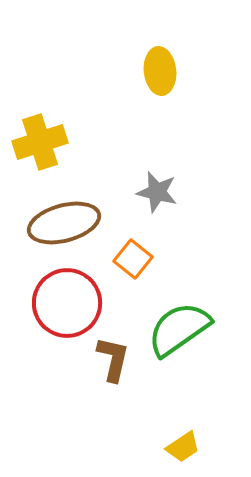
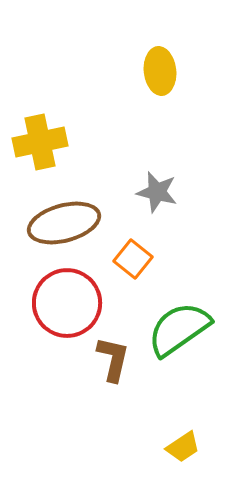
yellow cross: rotated 6 degrees clockwise
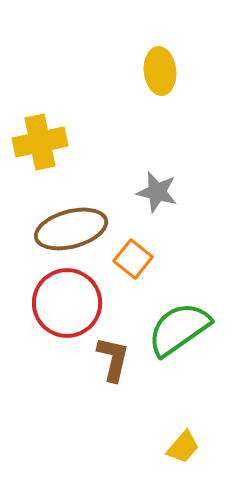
brown ellipse: moved 7 px right, 6 px down
yellow trapezoid: rotated 15 degrees counterclockwise
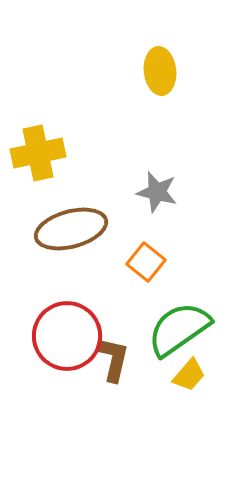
yellow cross: moved 2 px left, 11 px down
orange square: moved 13 px right, 3 px down
red circle: moved 33 px down
yellow trapezoid: moved 6 px right, 72 px up
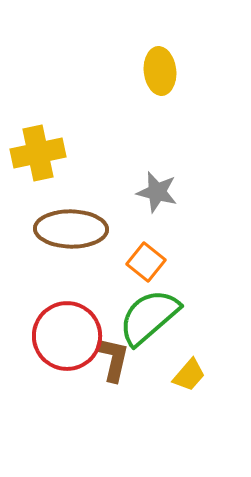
brown ellipse: rotated 16 degrees clockwise
green semicircle: moved 30 px left, 12 px up; rotated 6 degrees counterclockwise
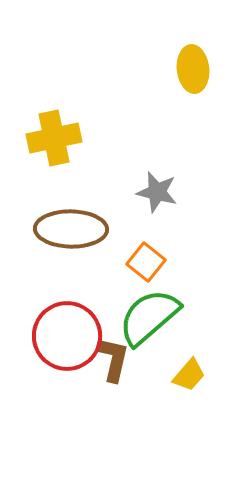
yellow ellipse: moved 33 px right, 2 px up
yellow cross: moved 16 px right, 15 px up
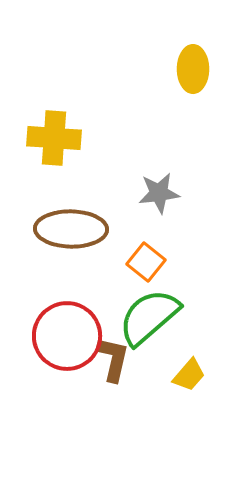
yellow ellipse: rotated 6 degrees clockwise
yellow cross: rotated 16 degrees clockwise
gray star: moved 2 px right, 1 px down; rotated 21 degrees counterclockwise
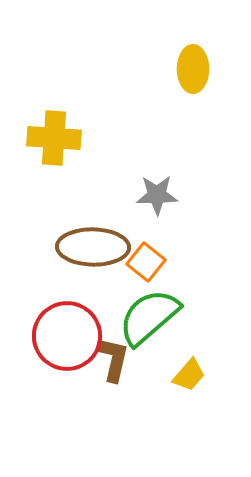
gray star: moved 2 px left, 2 px down; rotated 6 degrees clockwise
brown ellipse: moved 22 px right, 18 px down
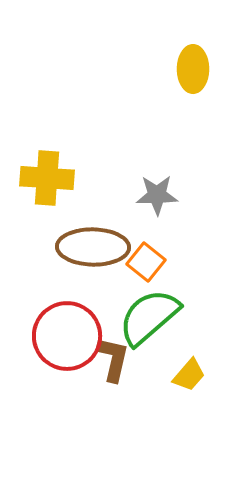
yellow cross: moved 7 px left, 40 px down
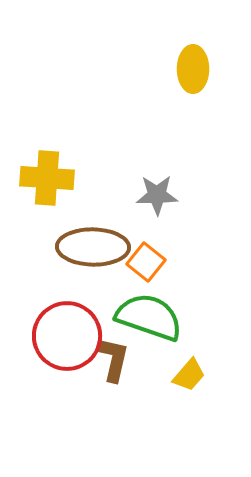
green semicircle: rotated 60 degrees clockwise
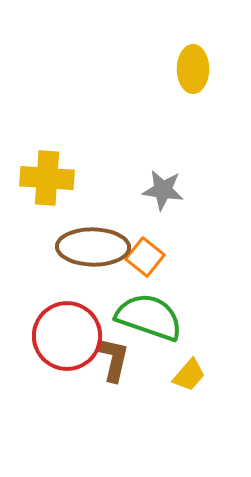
gray star: moved 6 px right, 5 px up; rotated 9 degrees clockwise
orange square: moved 1 px left, 5 px up
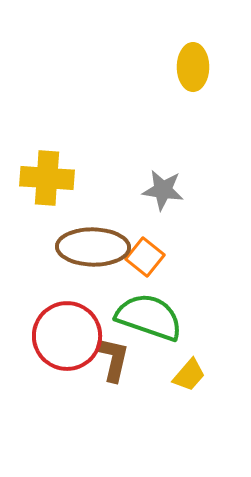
yellow ellipse: moved 2 px up
